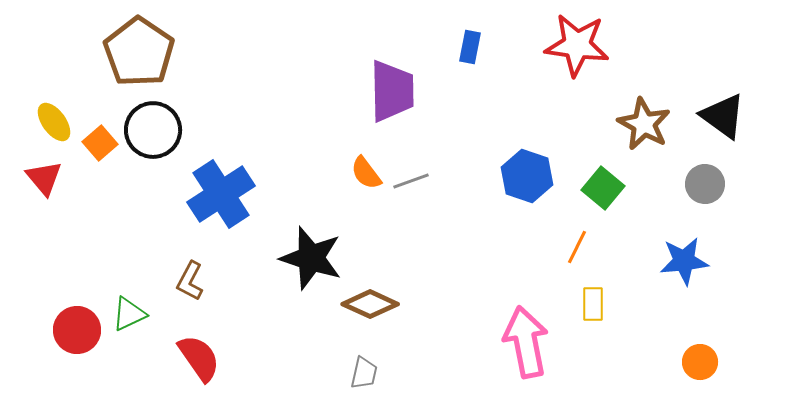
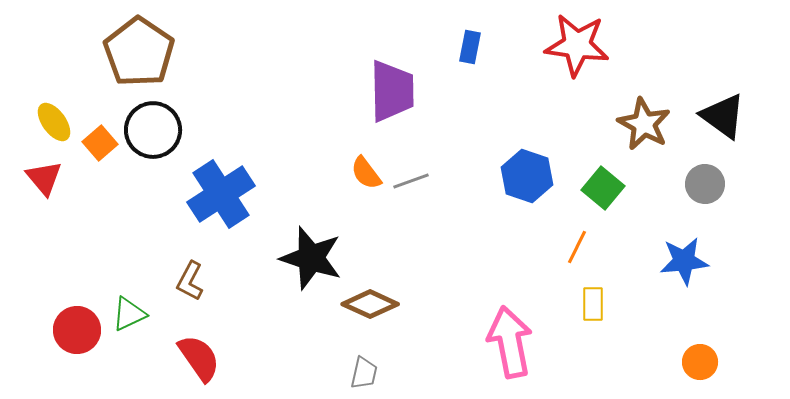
pink arrow: moved 16 px left
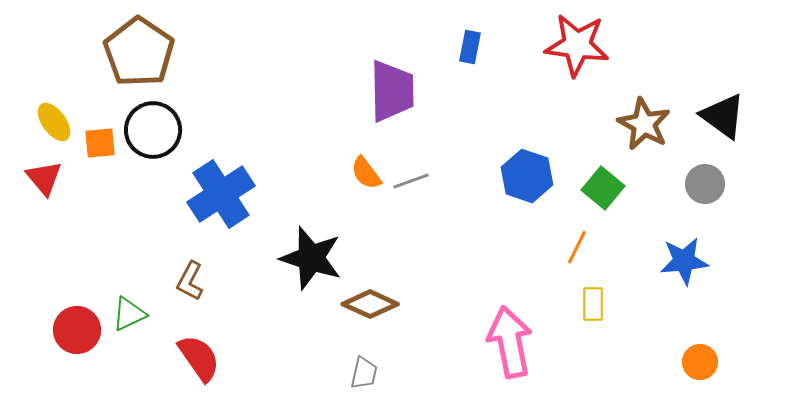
orange square: rotated 36 degrees clockwise
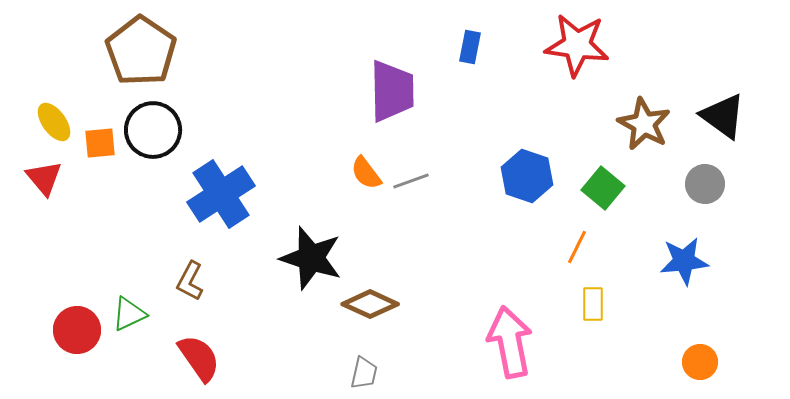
brown pentagon: moved 2 px right, 1 px up
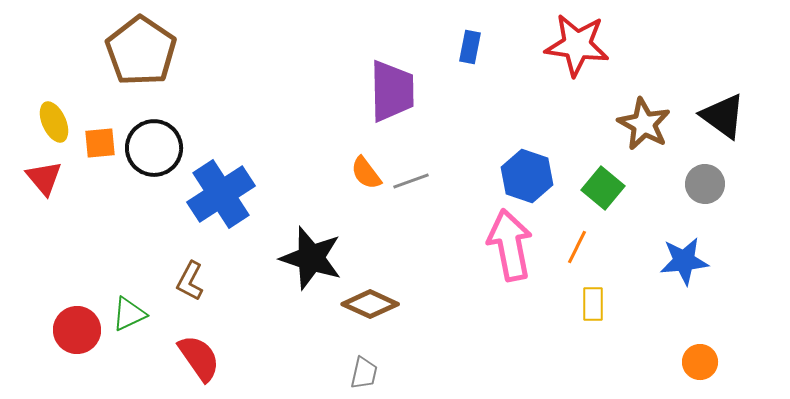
yellow ellipse: rotated 12 degrees clockwise
black circle: moved 1 px right, 18 px down
pink arrow: moved 97 px up
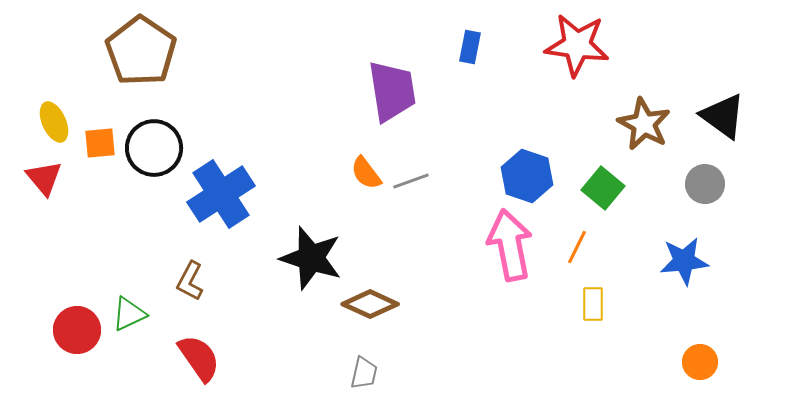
purple trapezoid: rotated 8 degrees counterclockwise
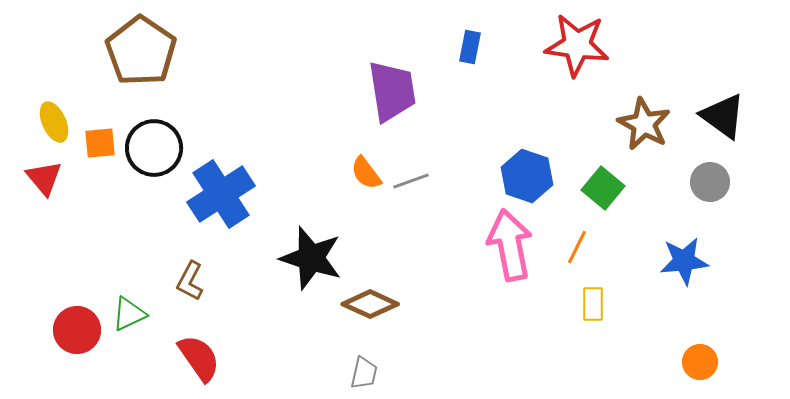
gray circle: moved 5 px right, 2 px up
